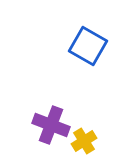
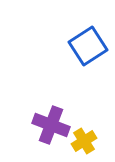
blue square: rotated 27 degrees clockwise
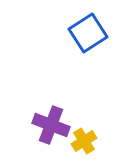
blue square: moved 13 px up
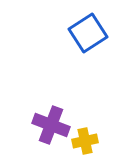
yellow cross: moved 1 px right; rotated 20 degrees clockwise
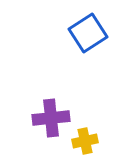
purple cross: moved 7 px up; rotated 27 degrees counterclockwise
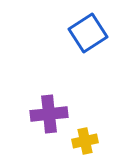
purple cross: moved 2 px left, 4 px up
